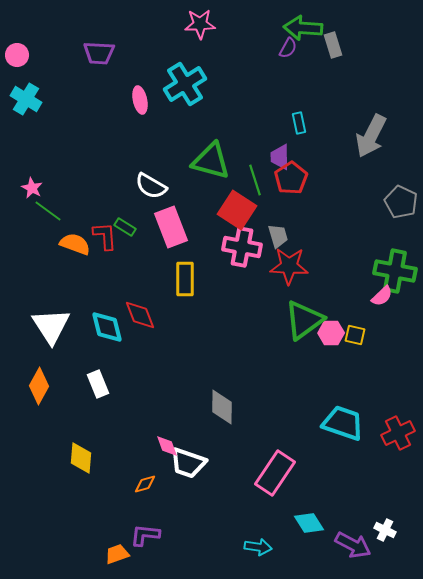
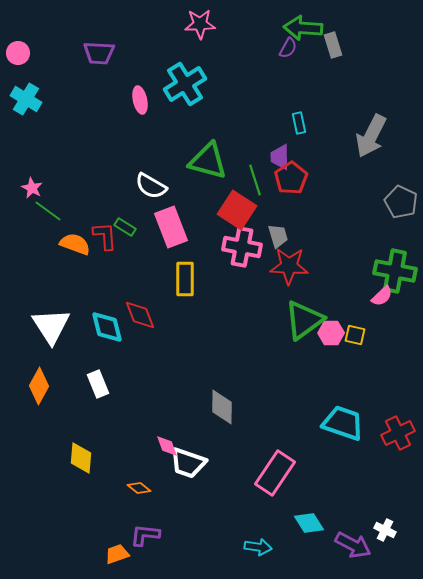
pink circle at (17, 55): moved 1 px right, 2 px up
green triangle at (211, 161): moved 3 px left
orange diamond at (145, 484): moved 6 px left, 4 px down; rotated 55 degrees clockwise
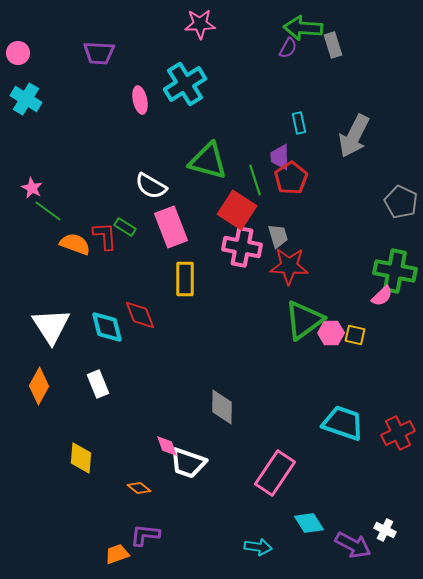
gray arrow at (371, 136): moved 17 px left
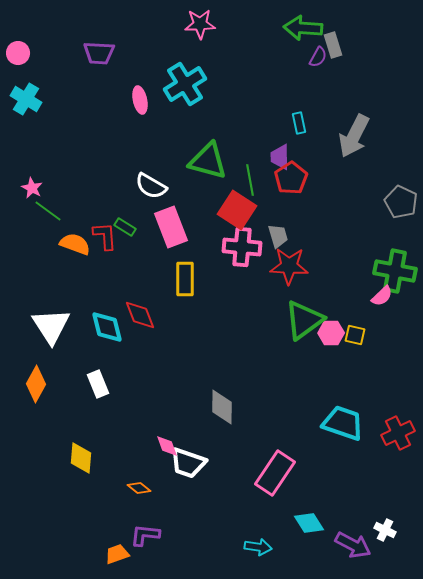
purple semicircle at (288, 48): moved 30 px right, 9 px down
green line at (255, 180): moved 5 px left; rotated 8 degrees clockwise
pink cross at (242, 247): rotated 6 degrees counterclockwise
orange diamond at (39, 386): moved 3 px left, 2 px up
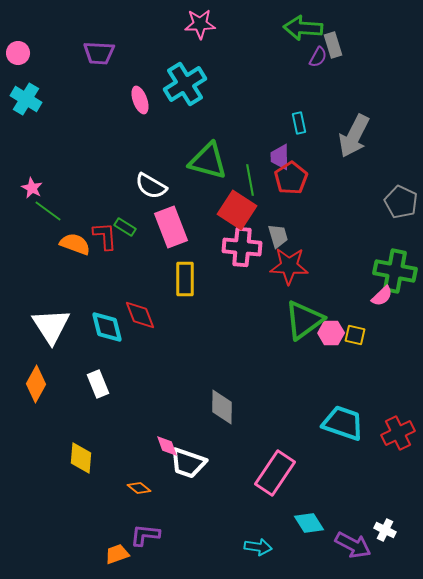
pink ellipse at (140, 100): rotated 8 degrees counterclockwise
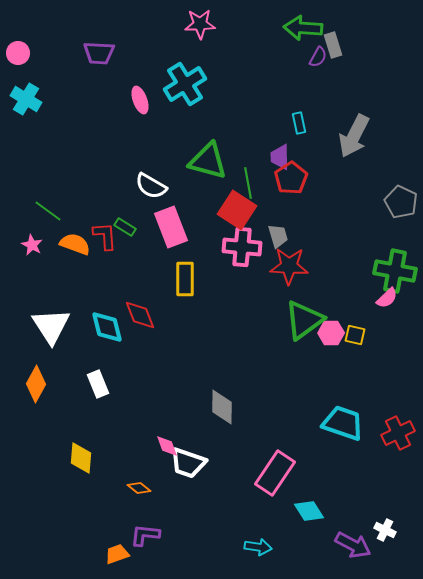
green line at (250, 180): moved 2 px left, 3 px down
pink star at (32, 188): moved 57 px down
pink semicircle at (382, 296): moved 5 px right, 2 px down
cyan diamond at (309, 523): moved 12 px up
